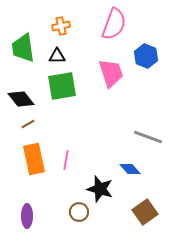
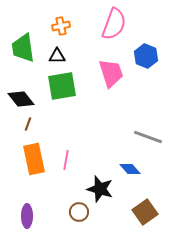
brown line: rotated 40 degrees counterclockwise
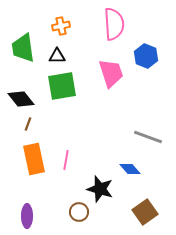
pink semicircle: rotated 24 degrees counterclockwise
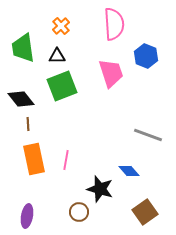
orange cross: rotated 30 degrees counterclockwise
green square: rotated 12 degrees counterclockwise
brown line: rotated 24 degrees counterclockwise
gray line: moved 2 px up
blue diamond: moved 1 px left, 2 px down
purple ellipse: rotated 10 degrees clockwise
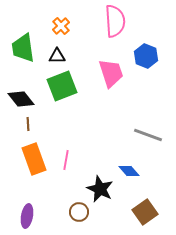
pink semicircle: moved 1 px right, 3 px up
orange rectangle: rotated 8 degrees counterclockwise
black star: rotated 8 degrees clockwise
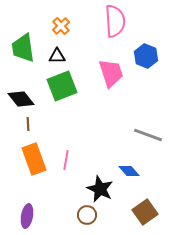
brown circle: moved 8 px right, 3 px down
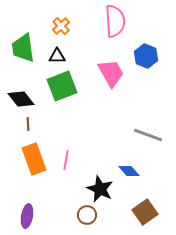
pink trapezoid: rotated 12 degrees counterclockwise
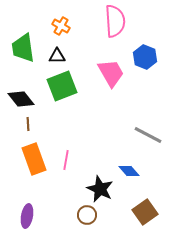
orange cross: rotated 18 degrees counterclockwise
blue hexagon: moved 1 px left, 1 px down
gray line: rotated 8 degrees clockwise
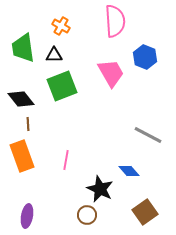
black triangle: moved 3 px left, 1 px up
orange rectangle: moved 12 px left, 3 px up
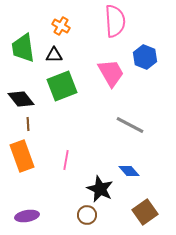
gray line: moved 18 px left, 10 px up
purple ellipse: rotated 70 degrees clockwise
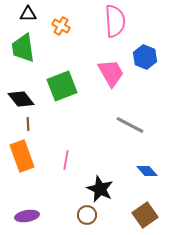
black triangle: moved 26 px left, 41 px up
blue diamond: moved 18 px right
brown square: moved 3 px down
